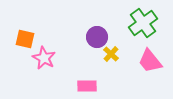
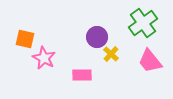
pink rectangle: moved 5 px left, 11 px up
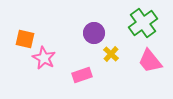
purple circle: moved 3 px left, 4 px up
pink rectangle: rotated 18 degrees counterclockwise
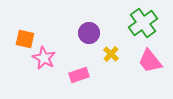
purple circle: moved 5 px left
pink rectangle: moved 3 px left
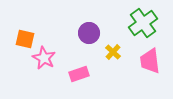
yellow cross: moved 2 px right, 2 px up
pink trapezoid: rotated 32 degrees clockwise
pink rectangle: moved 1 px up
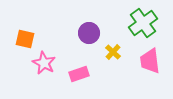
pink star: moved 5 px down
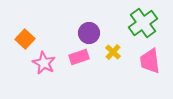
orange square: rotated 30 degrees clockwise
pink rectangle: moved 17 px up
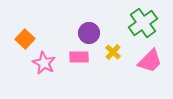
pink rectangle: rotated 18 degrees clockwise
pink trapezoid: rotated 128 degrees counterclockwise
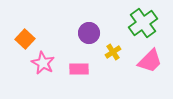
yellow cross: rotated 14 degrees clockwise
pink rectangle: moved 12 px down
pink star: moved 1 px left
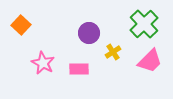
green cross: moved 1 px right, 1 px down; rotated 8 degrees counterclockwise
orange square: moved 4 px left, 14 px up
